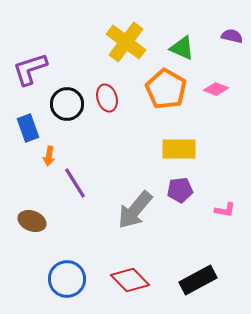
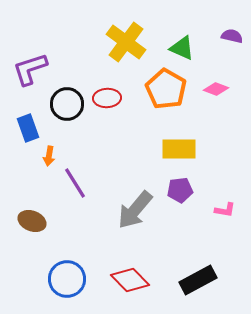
red ellipse: rotated 76 degrees counterclockwise
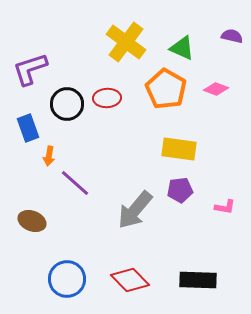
yellow rectangle: rotated 8 degrees clockwise
purple line: rotated 16 degrees counterclockwise
pink L-shape: moved 3 px up
black rectangle: rotated 30 degrees clockwise
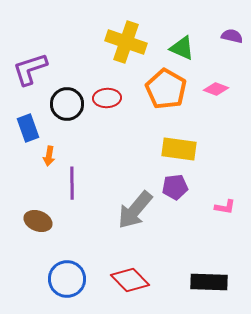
yellow cross: rotated 18 degrees counterclockwise
purple line: moved 3 px left; rotated 48 degrees clockwise
purple pentagon: moved 5 px left, 3 px up
brown ellipse: moved 6 px right
black rectangle: moved 11 px right, 2 px down
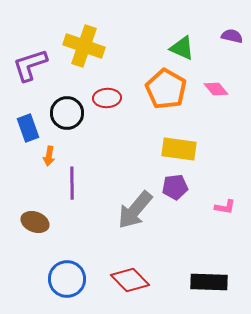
yellow cross: moved 42 px left, 4 px down
purple L-shape: moved 4 px up
pink diamond: rotated 30 degrees clockwise
black circle: moved 9 px down
brown ellipse: moved 3 px left, 1 px down
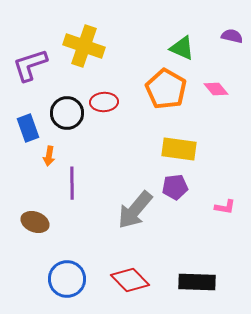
red ellipse: moved 3 px left, 4 px down
black rectangle: moved 12 px left
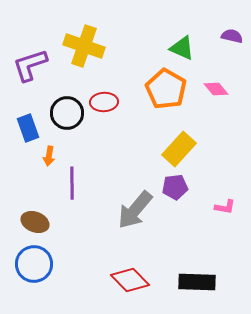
yellow rectangle: rotated 56 degrees counterclockwise
blue circle: moved 33 px left, 15 px up
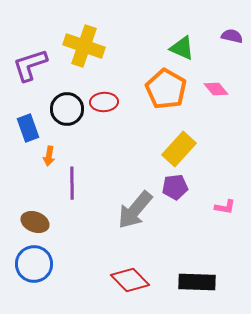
black circle: moved 4 px up
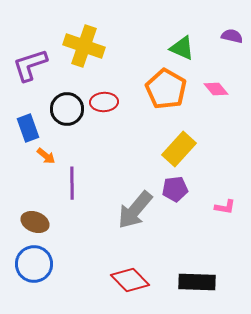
orange arrow: moved 3 px left; rotated 60 degrees counterclockwise
purple pentagon: moved 2 px down
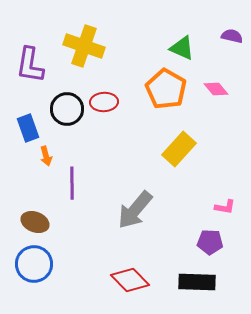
purple L-shape: rotated 63 degrees counterclockwise
orange arrow: rotated 36 degrees clockwise
purple pentagon: moved 35 px right, 53 px down; rotated 10 degrees clockwise
